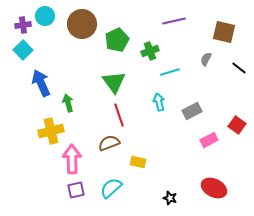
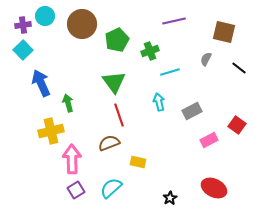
purple square: rotated 18 degrees counterclockwise
black star: rotated 24 degrees clockwise
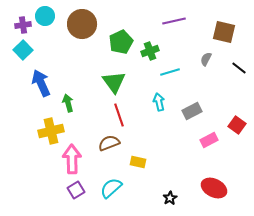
green pentagon: moved 4 px right, 2 px down
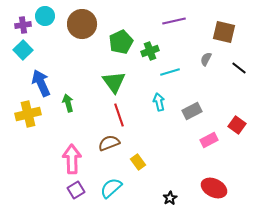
yellow cross: moved 23 px left, 17 px up
yellow rectangle: rotated 42 degrees clockwise
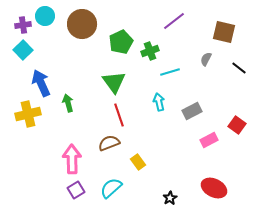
purple line: rotated 25 degrees counterclockwise
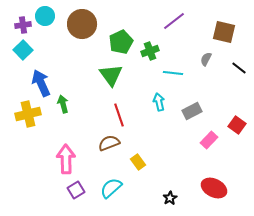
cyan line: moved 3 px right, 1 px down; rotated 24 degrees clockwise
green triangle: moved 3 px left, 7 px up
green arrow: moved 5 px left, 1 px down
pink rectangle: rotated 18 degrees counterclockwise
pink arrow: moved 6 px left
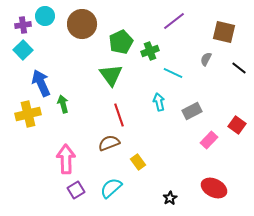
cyan line: rotated 18 degrees clockwise
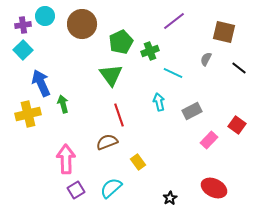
brown semicircle: moved 2 px left, 1 px up
